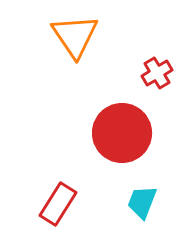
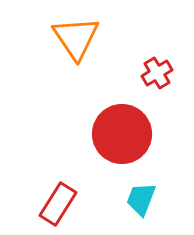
orange triangle: moved 1 px right, 2 px down
red circle: moved 1 px down
cyan trapezoid: moved 1 px left, 3 px up
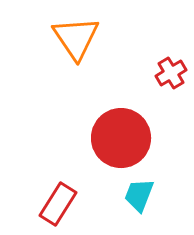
red cross: moved 14 px right
red circle: moved 1 px left, 4 px down
cyan trapezoid: moved 2 px left, 4 px up
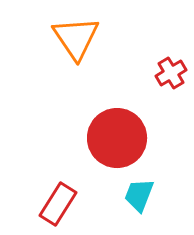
red circle: moved 4 px left
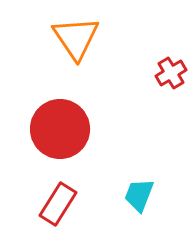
red circle: moved 57 px left, 9 px up
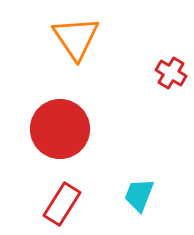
red cross: rotated 28 degrees counterclockwise
red rectangle: moved 4 px right
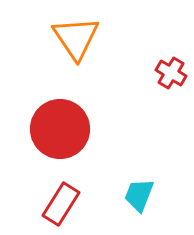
red rectangle: moved 1 px left
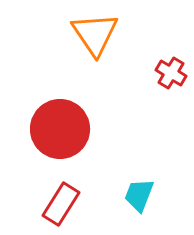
orange triangle: moved 19 px right, 4 px up
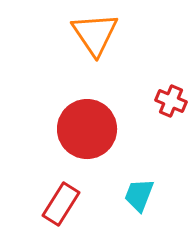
red cross: moved 28 px down; rotated 8 degrees counterclockwise
red circle: moved 27 px right
